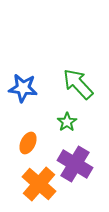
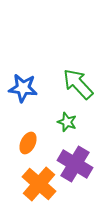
green star: rotated 18 degrees counterclockwise
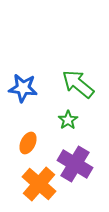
green arrow: rotated 8 degrees counterclockwise
green star: moved 1 px right, 2 px up; rotated 18 degrees clockwise
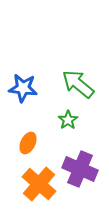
purple cross: moved 5 px right, 5 px down; rotated 8 degrees counterclockwise
